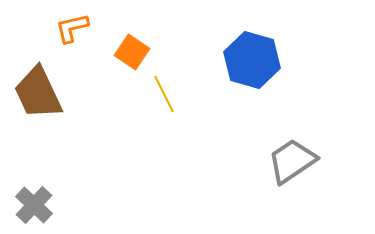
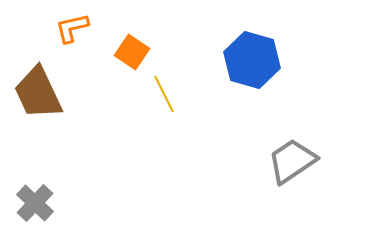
gray cross: moved 1 px right, 2 px up
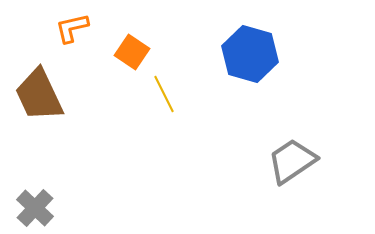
blue hexagon: moved 2 px left, 6 px up
brown trapezoid: moved 1 px right, 2 px down
gray cross: moved 5 px down
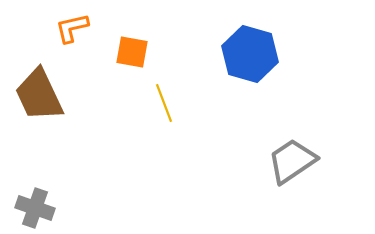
orange square: rotated 24 degrees counterclockwise
yellow line: moved 9 px down; rotated 6 degrees clockwise
gray cross: rotated 24 degrees counterclockwise
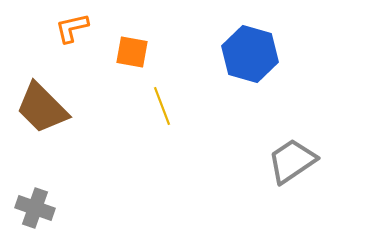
brown trapezoid: moved 3 px right, 13 px down; rotated 20 degrees counterclockwise
yellow line: moved 2 px left, 3 px down
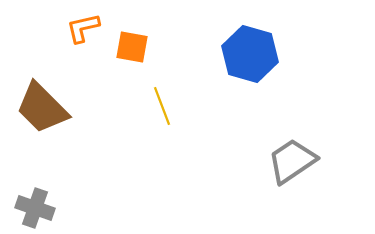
orange L-shape: moved 11 px right
orange square: moved 5 px up
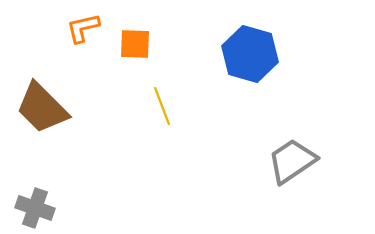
orange square: moved 3 px right, 3 px up; rotated 8 degrees counterclockwise
